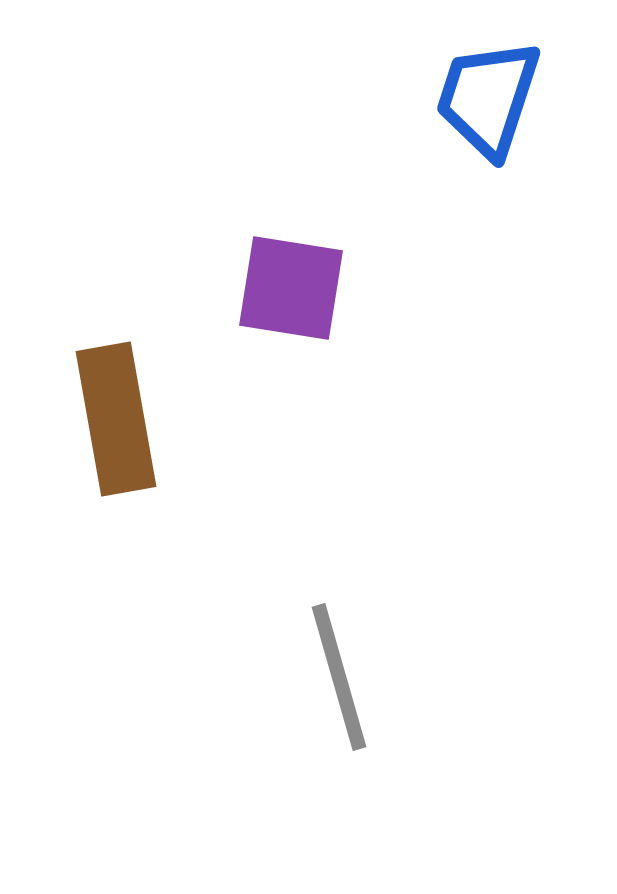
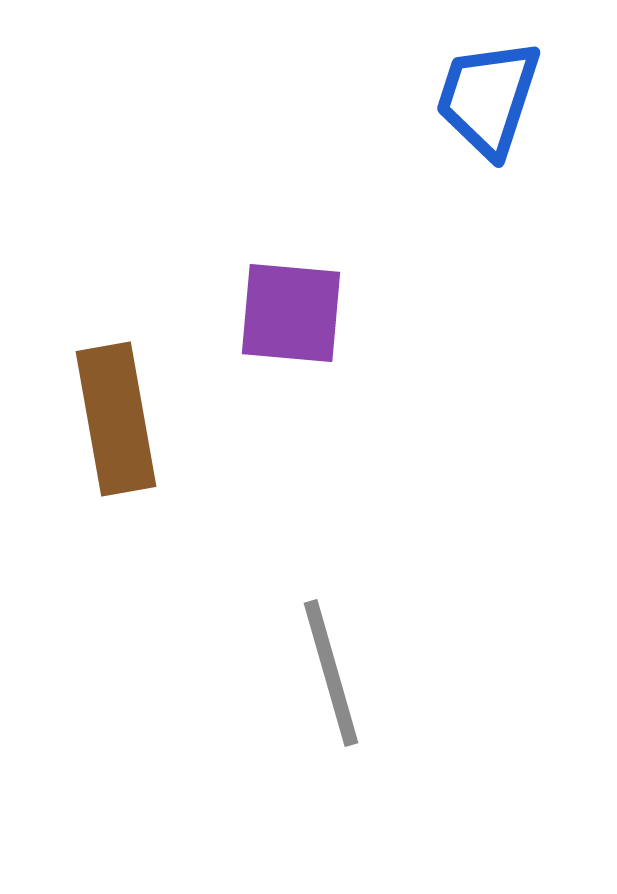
purple square: moved 25 px down; rotated 4 degrees counterclockwise
gray line: moved 8 px left, 4 px up
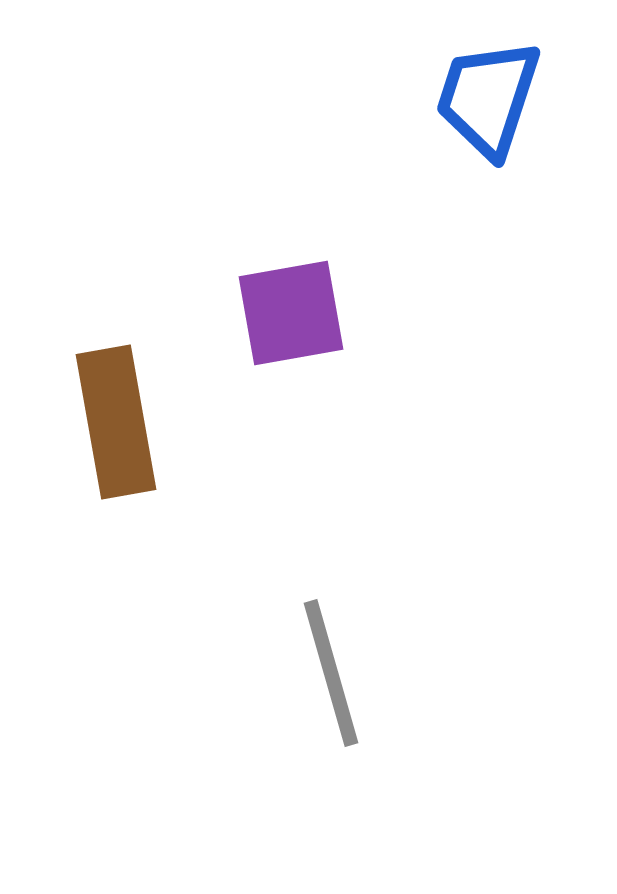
purple square: rotated 15 degrees counterclockwise
brown rectangle: moved 3 px down
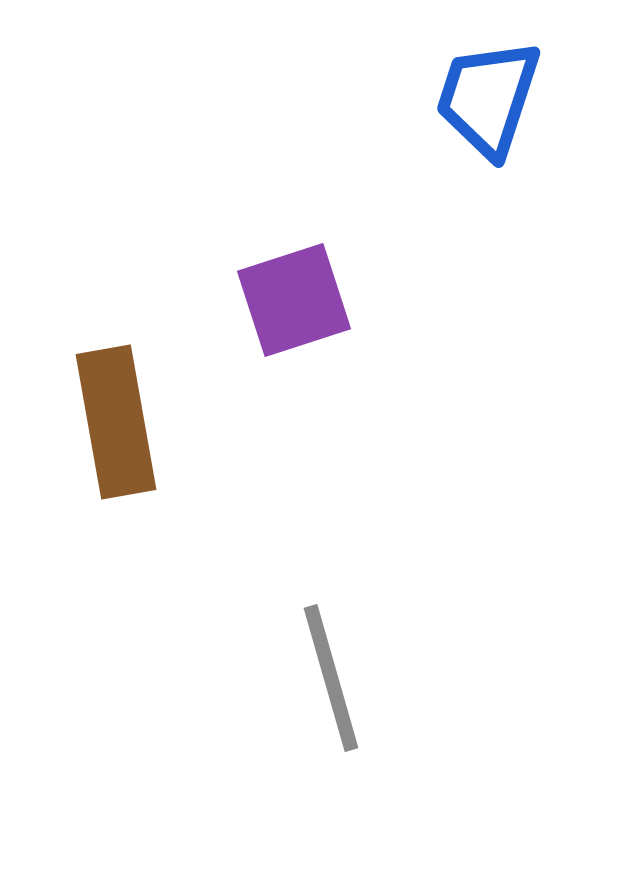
purple square: moved 3 px right, 13 px up; rotated 8 degrees counterclockwise
gray line: moved 5 px down
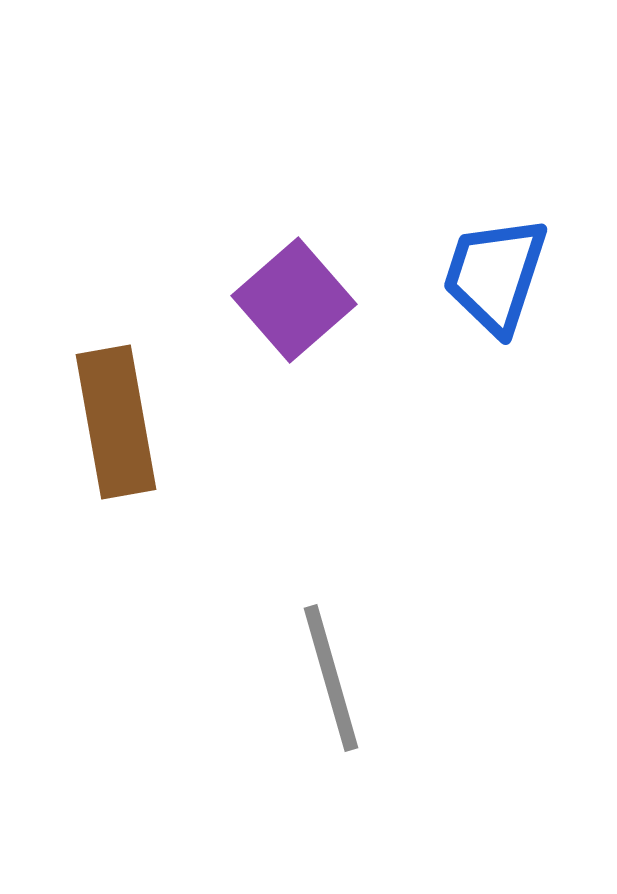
blue trapezoid: moved 7 px right, 177 px down
purple square: rotated 23 degrees counterclockwise
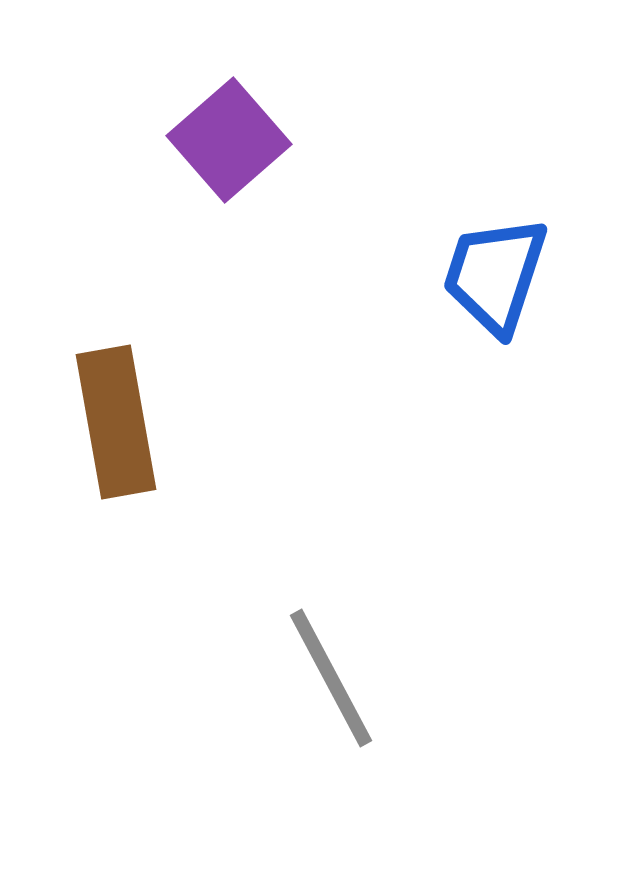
purple square: moved 65 px left, 160 px up
gray line: rotated 12 degrees counterclockwise
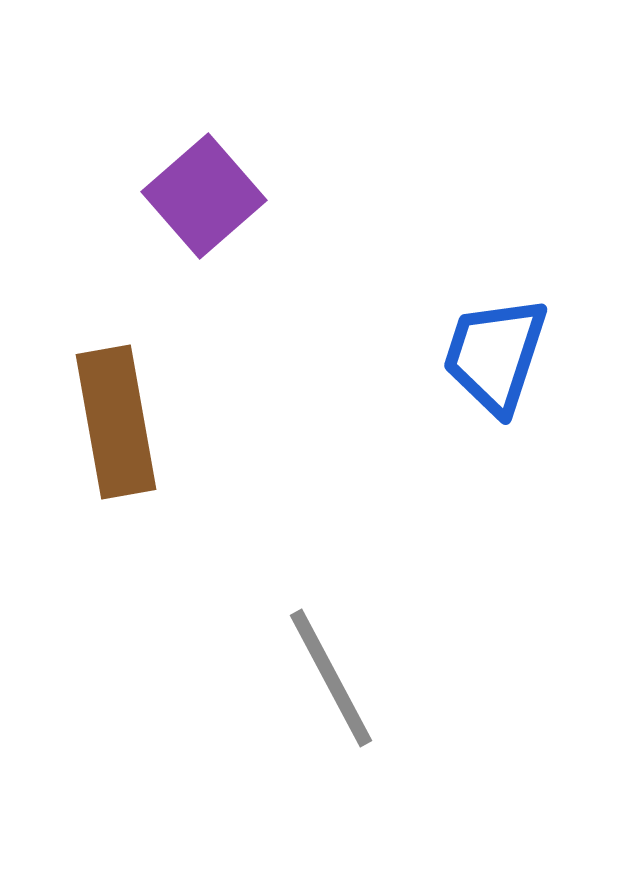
purple square: moved 25 px left, 56 px down
blue trapezoid: moved 80 px down
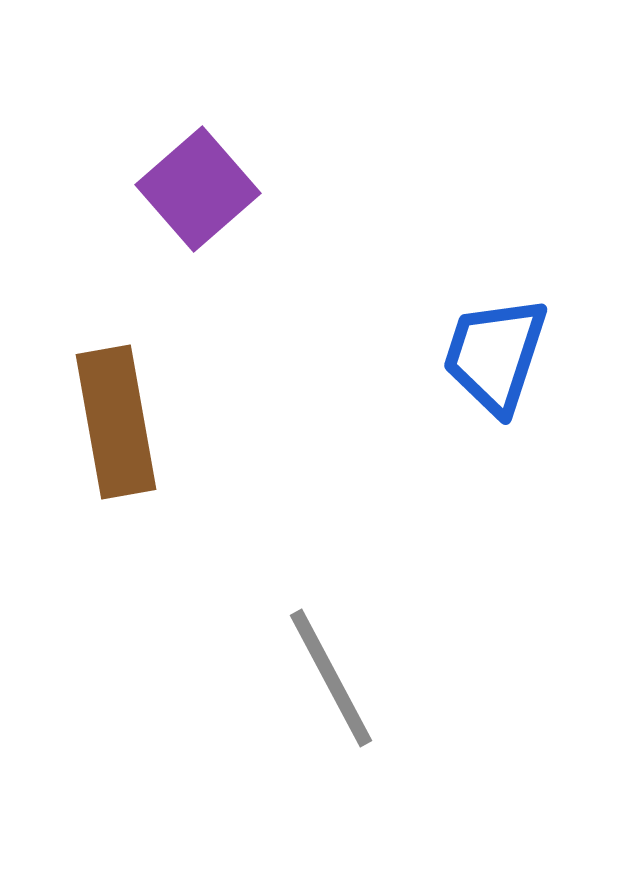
purple square: moved 6 px left, 7 px up
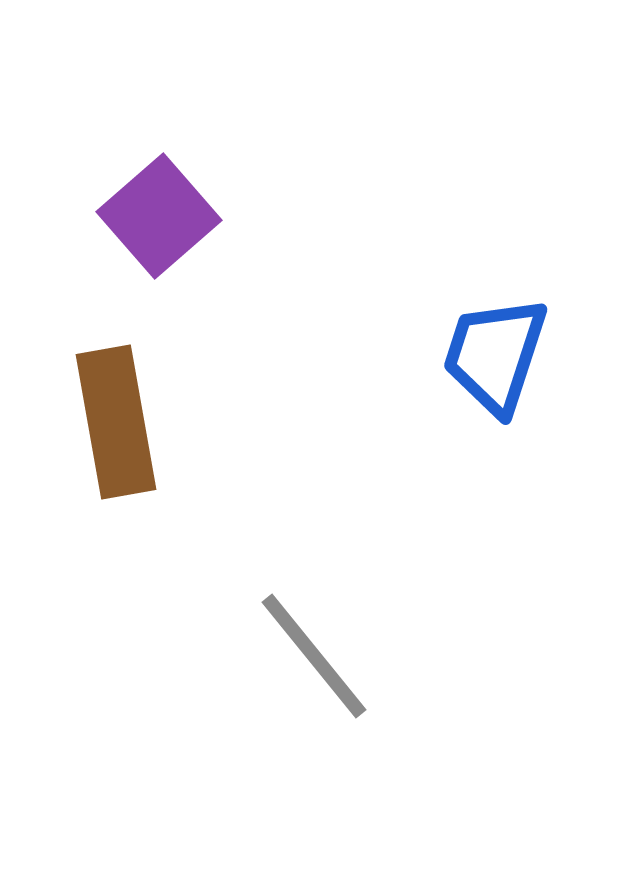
purple square: moved 39 px left, 27 px down
gray line: moved 17 px left, 22 px up; rotated 11 degrees counterclockwise
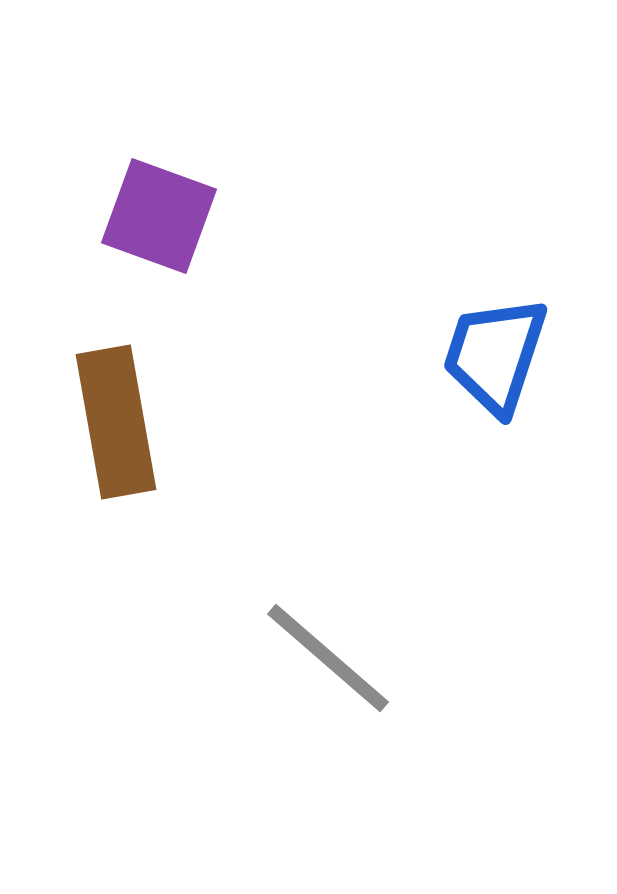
purple square: rotated 29 degrees counterclockwise
gray line: moved 14 px right, 2 px down; rotated 10 degrees counterclockwise
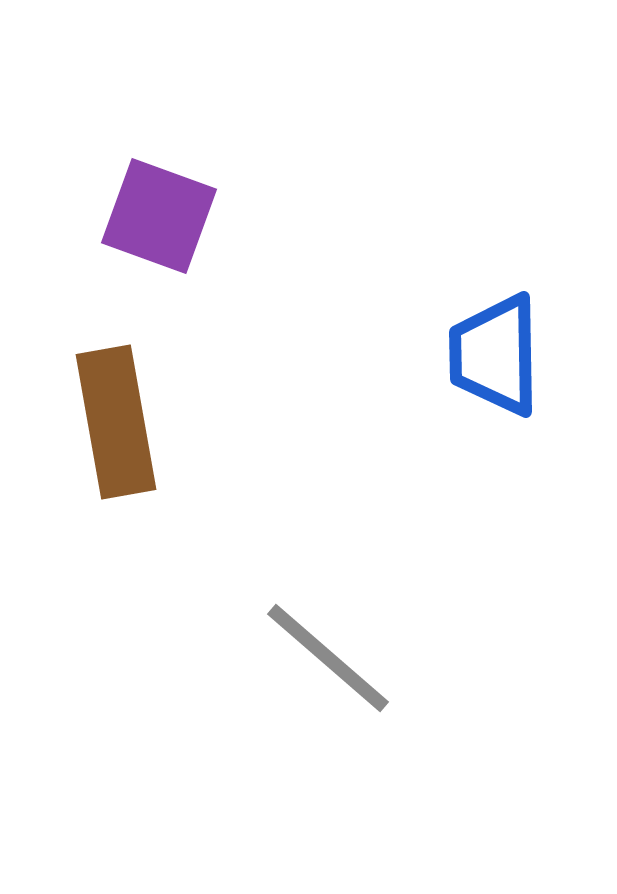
blue trapezoid: rotated 19 degrees counterclockwise
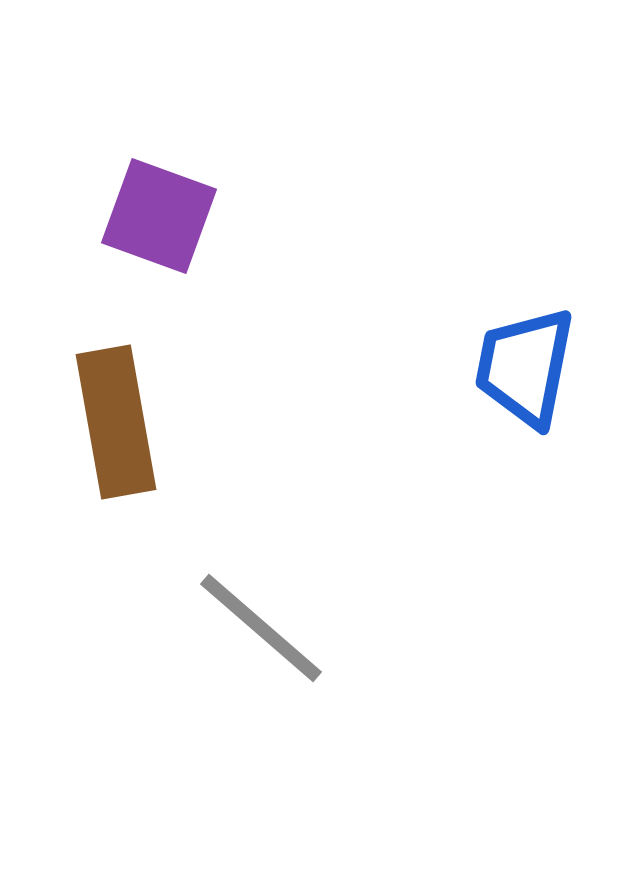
blue trapezoid: moved 30 px right, 12 px down; rotated 12 degrees clockwise
gray line: moved 67 px left, 30 px up
